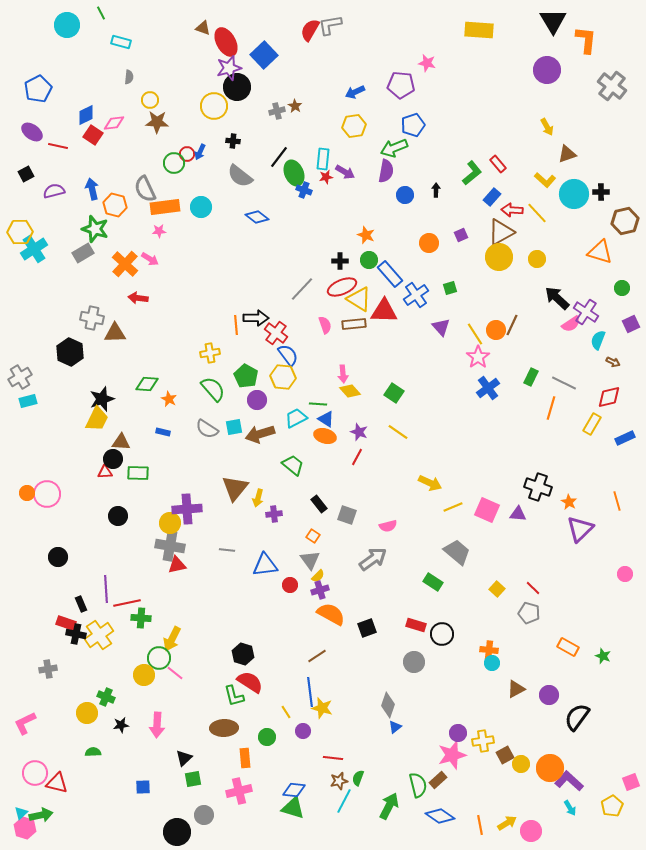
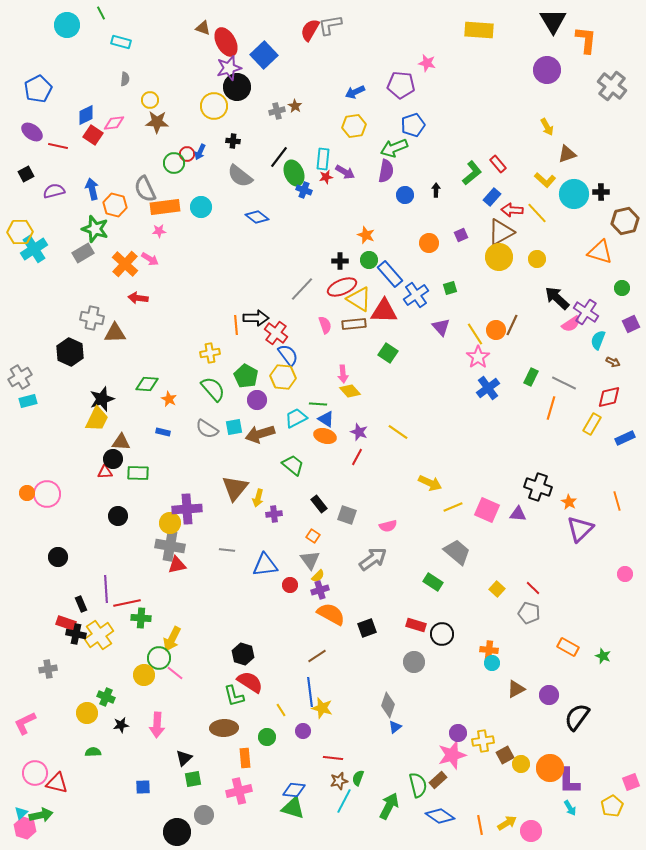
gray semicircle at (129, 77): moved 4 px left, 2 px down
green square at (394, 393): moved 6 px left, 40 px up
yellow line at (286, 712): moved 5 px left, 2 px up
purple L-shape at (569, 781): rotated 132 degrees counterclockwise
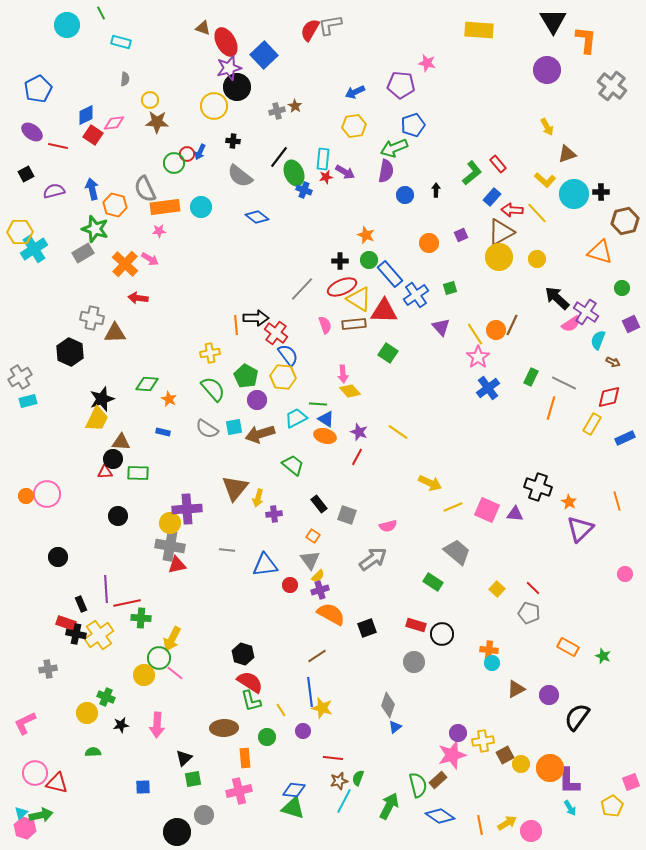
orange circle at (27, 493): moved 1 px left, 3 px down
purple triangle at (518, 514): moved 3 px left
green L-shape at (234, 696): moved 17 px right, 5 px down
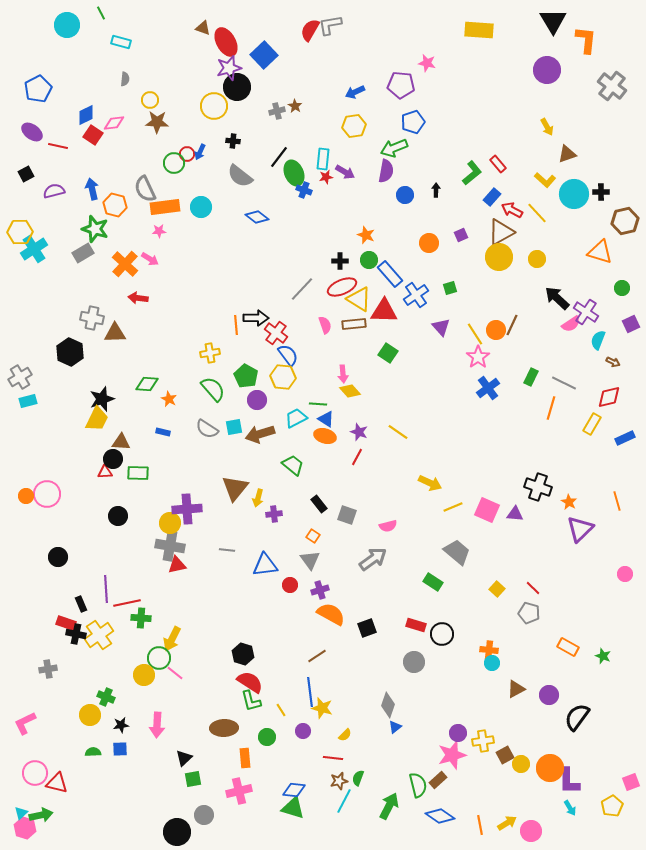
blue pentagon at (413, 125): moved 3 px up
red arrow at (512, 210): rotated 25 degrees clockwise
yellow semicircle at (318, 576): moved 27 px right, 159 px down
yellow circle at (87, 713): moved 3 px right, 2 px down
blue square at (143, 787): moved 23 px left, 38 px up
